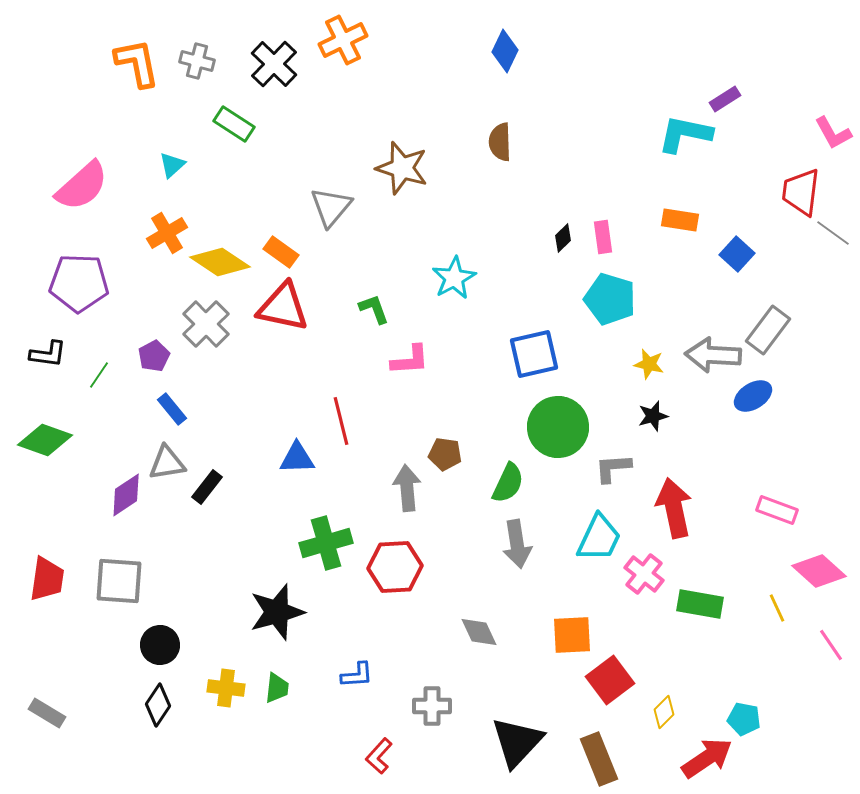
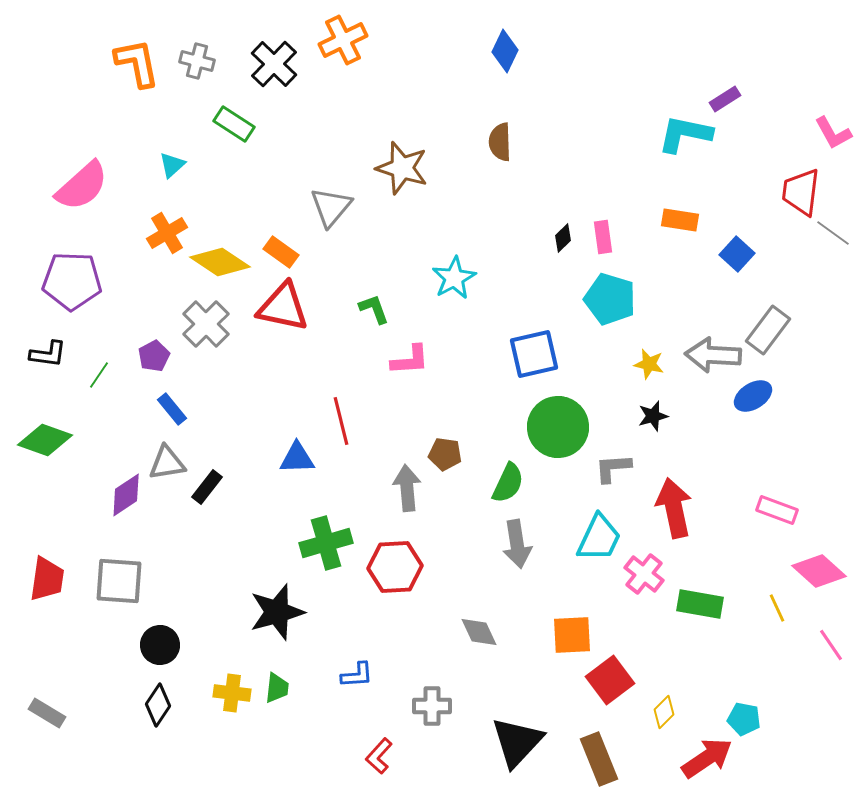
purple pentagon at (79, 283): moved 7 px left, 2 px up
yellow cross at (226, 688): moved 6 px right, 5 px down
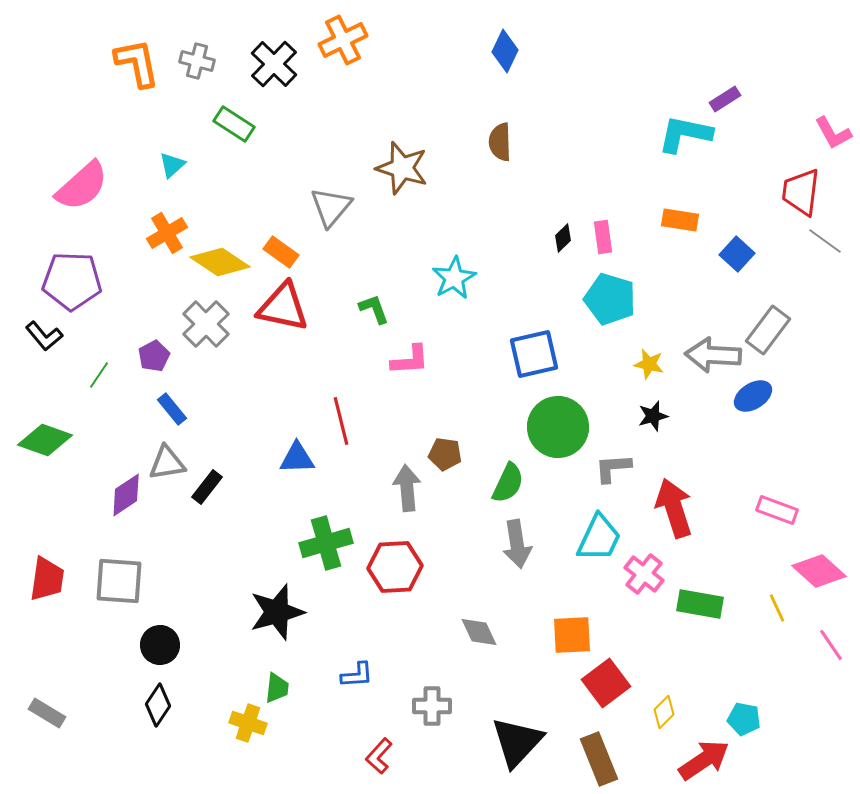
gray line at (833, 233): moved 8 px left, 8 px down
black L-shape at (48, 354): moved 4 px left, 18 px up; rotated 42 degrees clockwise
red arrow at (674, 508): rotated 6 degrees counterclockwise
red square at (610, 680): moved 4 px left, 3 px down
yellow cross at (232, 693): moved 16 px right, 30 px down; rotated 12 degrees clockwise
red arrow at (707, 758): moved 3 px left, 2 px down
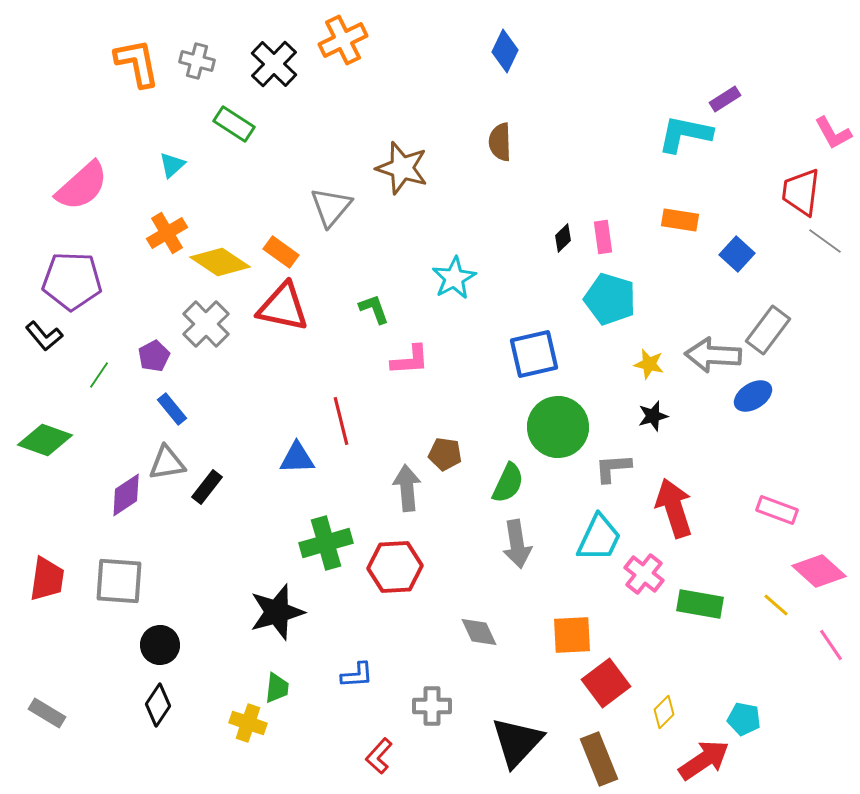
yellow line at (777, 608): moved 1 px left, 3 px up; rotated 24 degrees counterclockwise
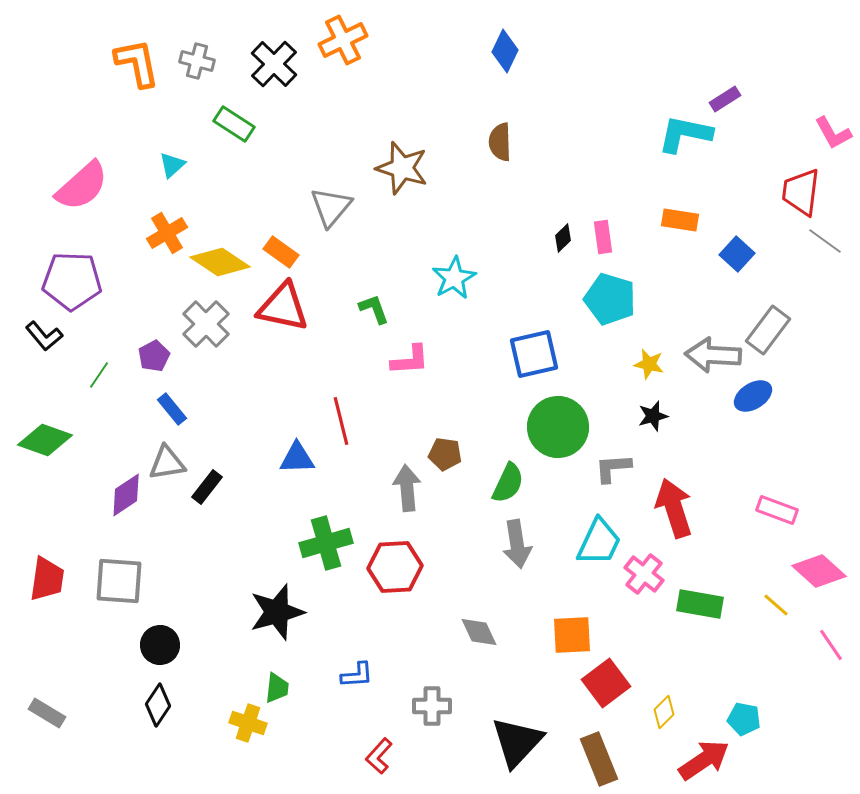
cyan trapezoid at (599, 538): moved 4 px down
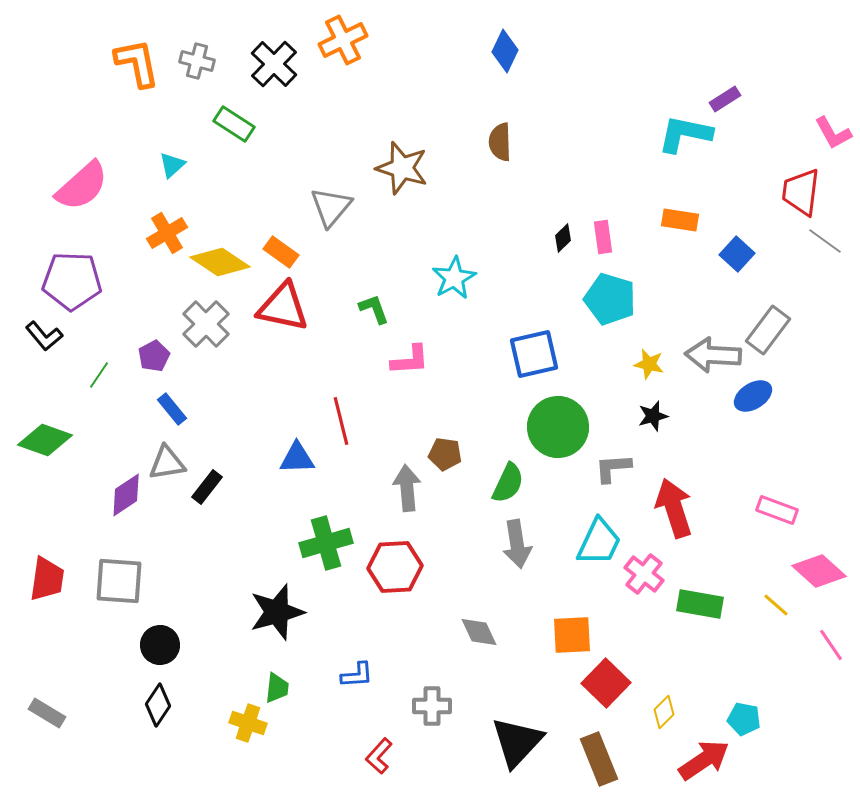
red square at (606, 683): rotated 9 degrees counterclockwise
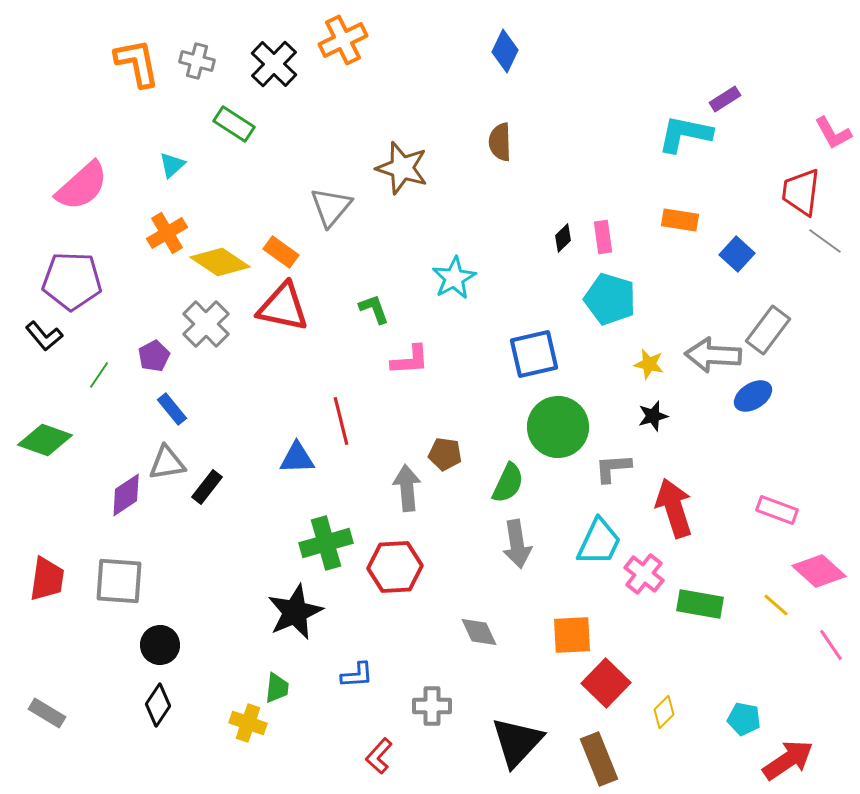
black star at (277, 612): moved 18 px right; rotated 8 degrees counterclockwise
red arrow at (704, 760): moved 84 px right
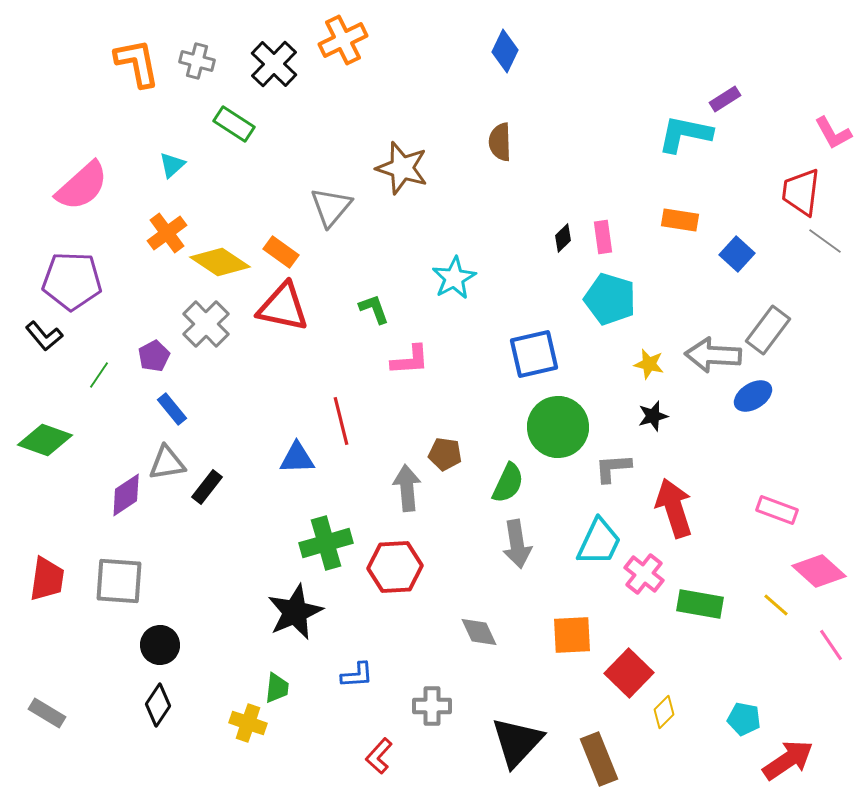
orange cross at (167, 233): rotated 6 degrees counterclockwise
red square at (606, 683): moved 23 px right, 10 px up
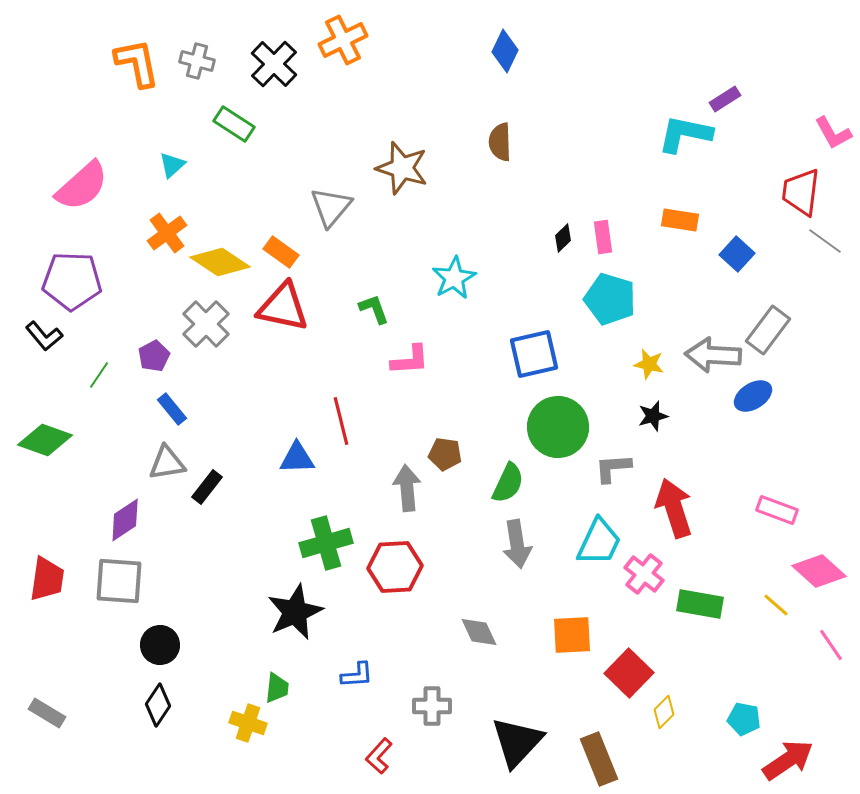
purple diamond at (126, 495): moved 1 px left, 25 px down
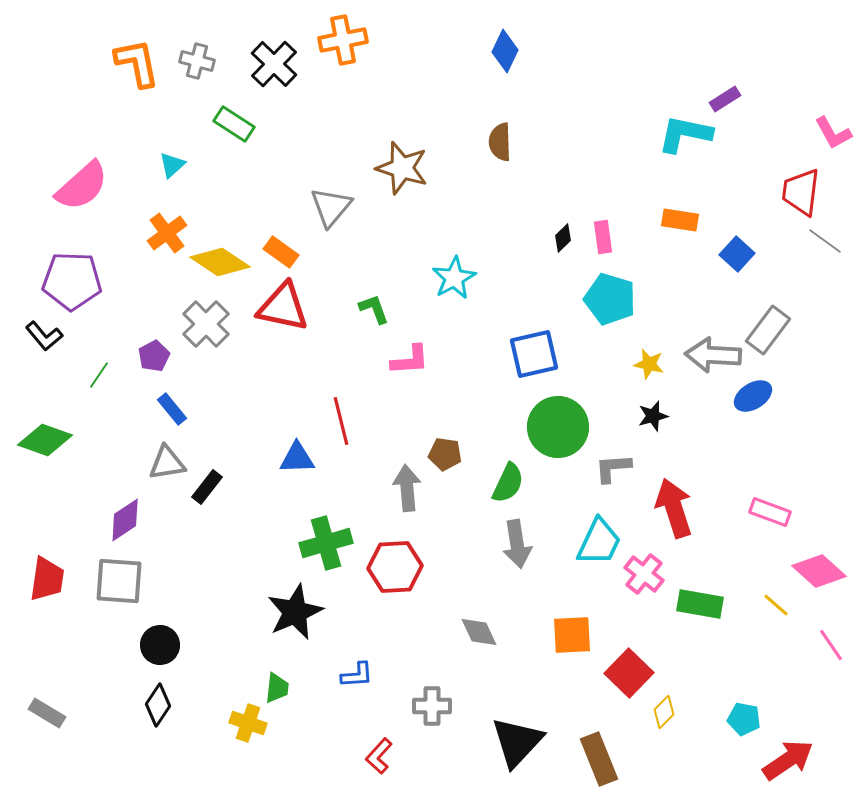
orange cross at (343, 40): rotated 15 degrees clockwise
pink rectangle at (777, 510): moved 7 px left, 2 px down
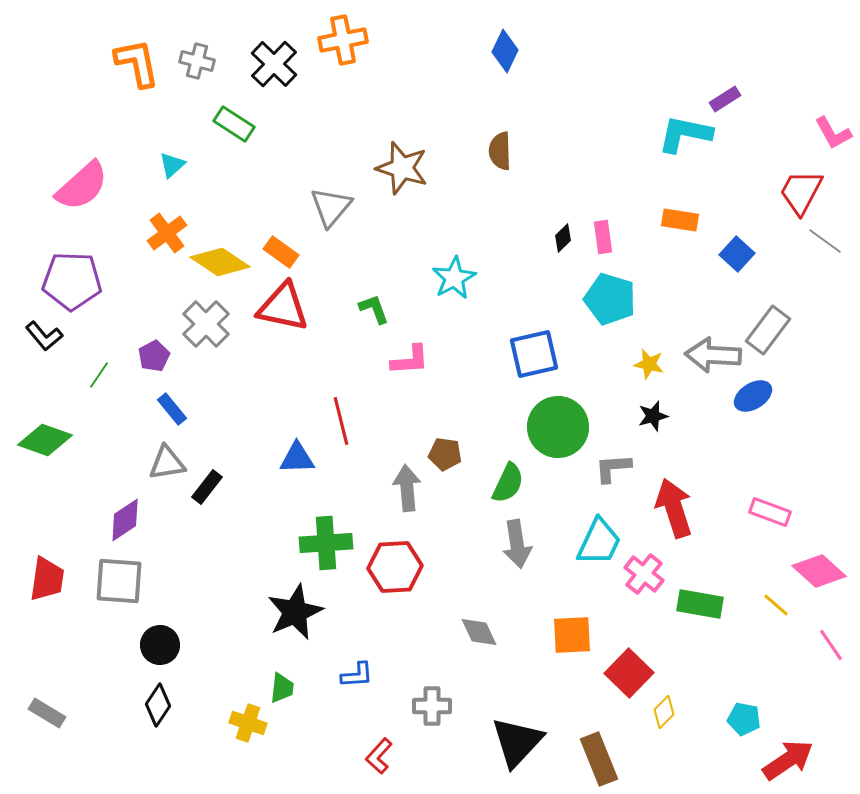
brown semicircle at (500, 142): moved 9 px down
red trapezoid at (801, 192): rotated 21 degrees clockwise
green cross at (326, 543): rotated 12 degrees clockwise
green trapezoid at (277, 688): moved 5 px right
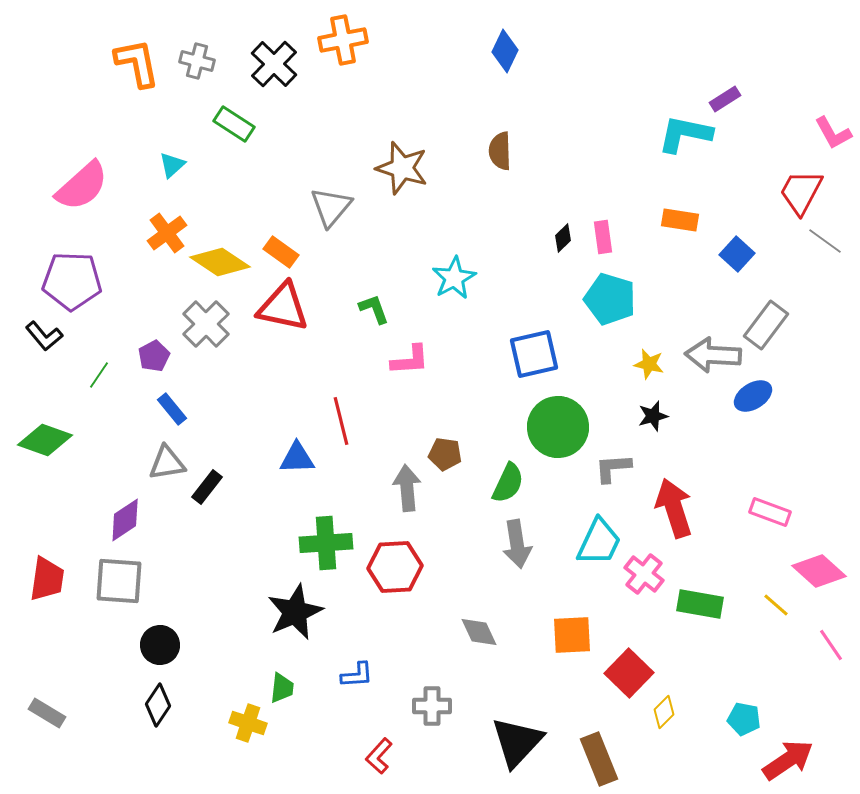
gray rectangle at (768, 330): moved 2 px left, 5 px up
